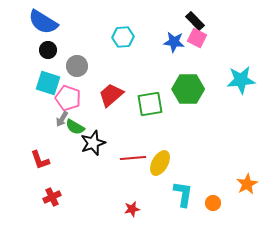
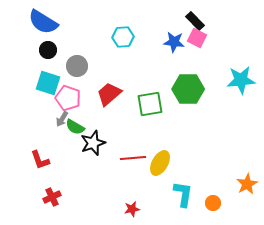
red trapezoid: moved 2 px left, 1 px up
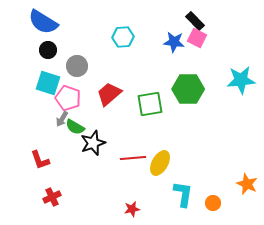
orange star: rotated 20 degrees counterclockwise
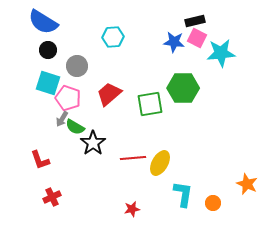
black rectangle: rotated 60 degrees counterclockwise
cyan hexagon: moved 10 px left
cyan star: moved 20 px left, 27 px up
green hexagon: moved 5 px left, 1 px up
black star: rotated 15 degrees counterclockwise
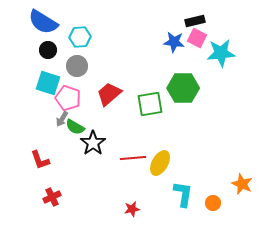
cyan hexagon: moved 33 px left
orange star: moved 5 px left
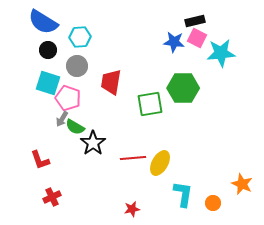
red trapezoid: moved 2 px right, 12 px up; rotated 40 degrees counterclockwise
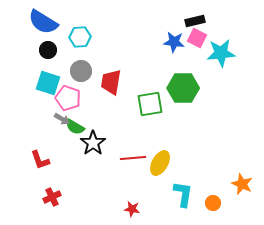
gray circle: moved 4 px right, 5 px down
gray arrow: rotated 91 degrees counterclockwise
red star: rotated 21 degrees clockwise
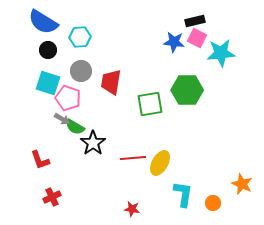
green hexagon: moved 4 px right, 2 px down
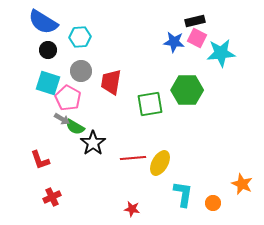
pink pentagon: rotated 10 degrees clockwise
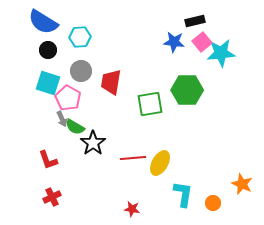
pink square: moved 5 px right, 4 px down; rotated 24 degrees clockwise
gray arrow: rotated 35 degrees clockwise
red L-shape: moved 8 px right
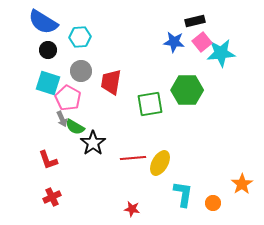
orange star: rotated 15 degrees clockwise
